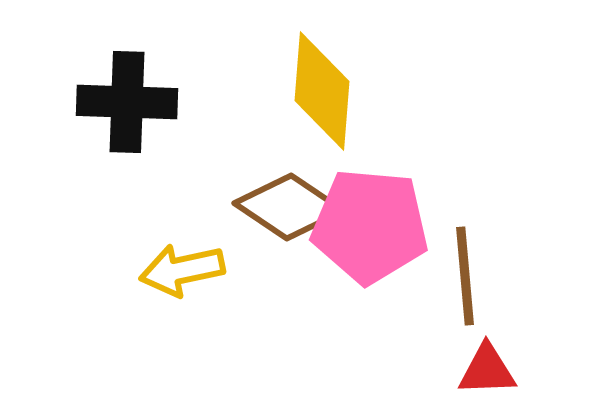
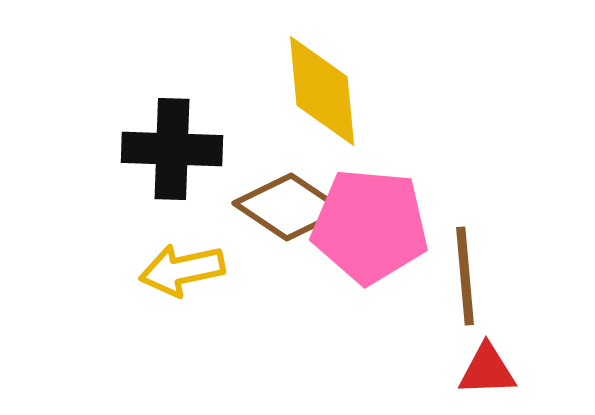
yellow diamond: rotated 10 degrees counterclockwise
black cross: moved 45 px right, 47 px down
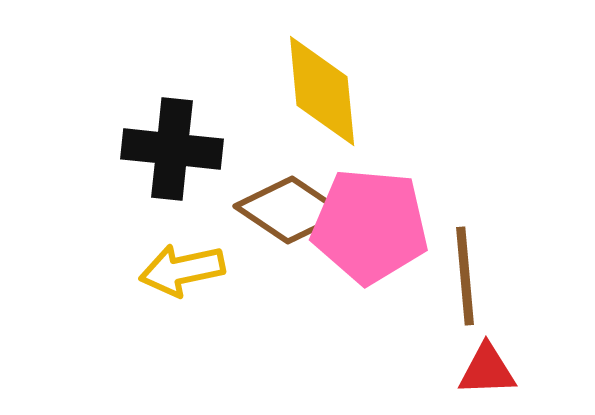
black cross: rotated 4 degrees clockwise
brown diamond: moved 1 px right, 3 px down
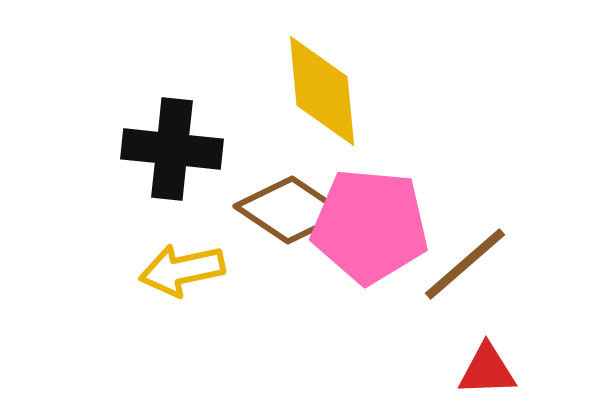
brown line: moved 12 px up; rotated 54 degrees clockwise
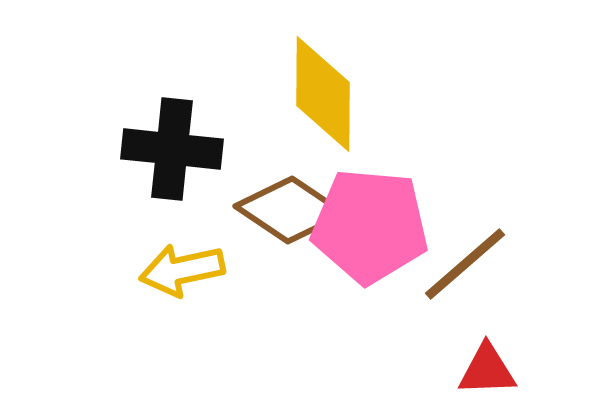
yellow diamond: moved 1 px right, 3 px down; rotated 6 degrees clockwise
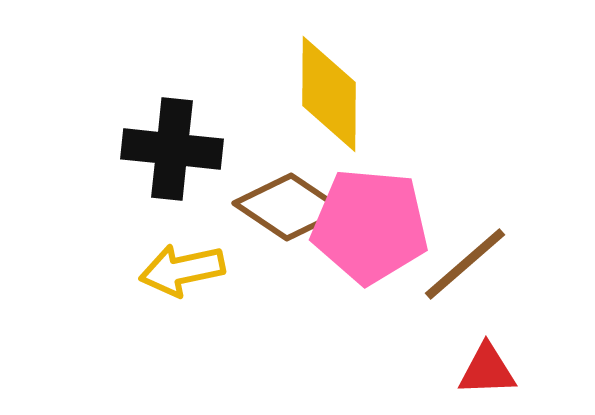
yellow diamond: moved 6 px right
brown diamond: moved 1 px left, 3 px up
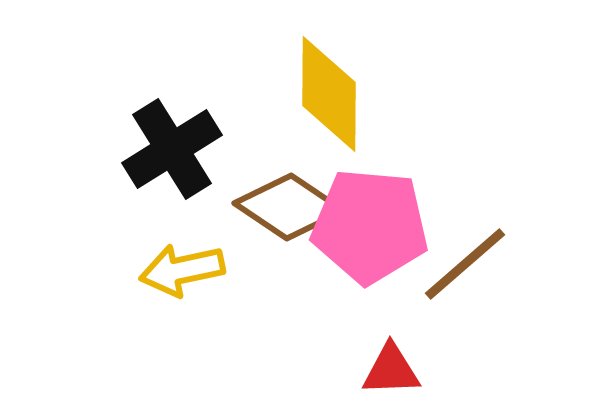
black cross: rotated 38 degrees counterclockwise
red triangle: moved 96 px left
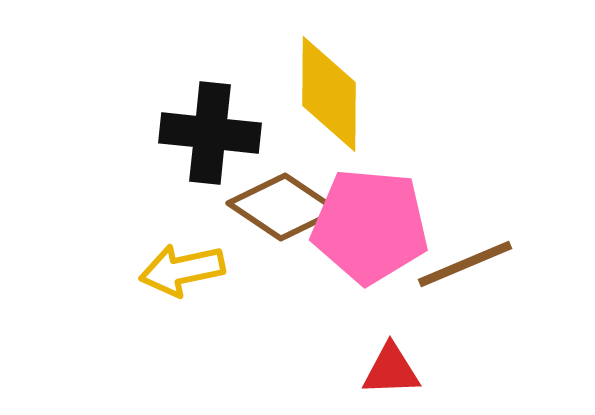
black cross: moved 38 px right, 16 px up; rotated 38 degrees clockwise
brown diamond: moved 6 px left
brown line: rotated 18 degrees clockwise
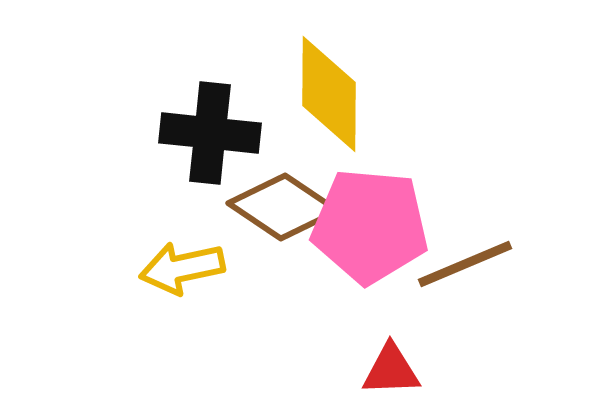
yellow arrow: moved 2 px up
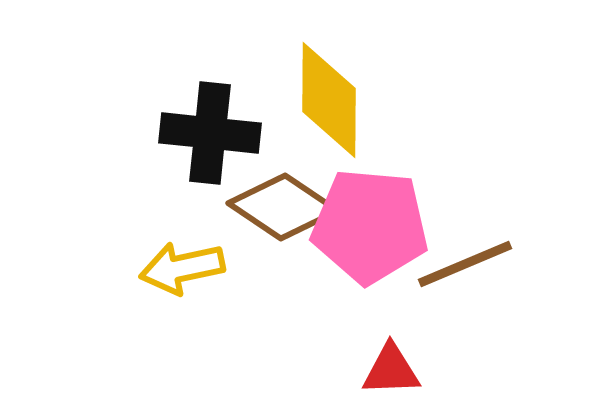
yellow diamond: moved 6 px down
